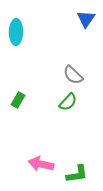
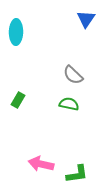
green semicircle: moved 1 px right, 2 px down; rotated 120 degrees counterclockwise
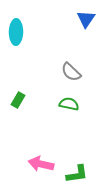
gray semicircle: moved 2 px left, 3 px up
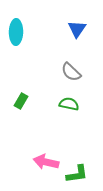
blue triangle: moved 9 px left, 10 px down
green rectangle: moved 3 px right, 1 px down
pink arrow: moved 5 px right, 2 px up
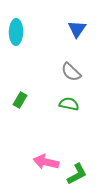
green rectangle: moved 1 px left, 1 px up
green L-shape: rotated 20 degrees counterclockwise
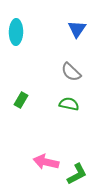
green rectangle: moved 1 px right
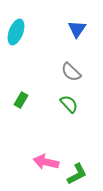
cyan ellipse: rotated 20 degrees clockwise
green semicircle: rotated 36 degrees clockwise
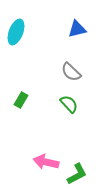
blue triangle: rotated 42 degrees clockwise
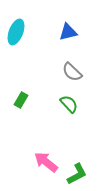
blue triangle: moved 9 px left, 3 px down
gray semicircle: moved 1 px right
pink arrow: rotated 25 degrees clockwise
